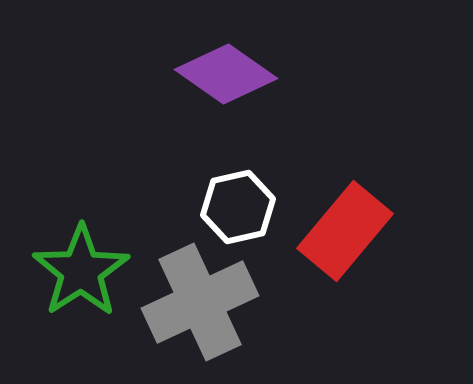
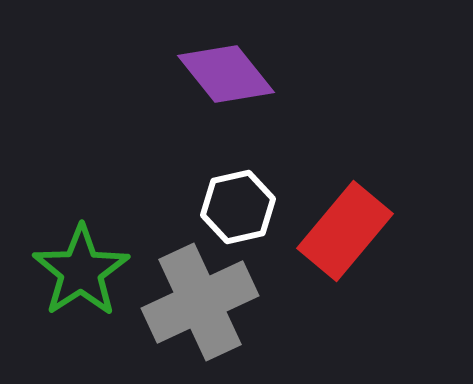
purple diamond: rotated 16 degrees clockwise
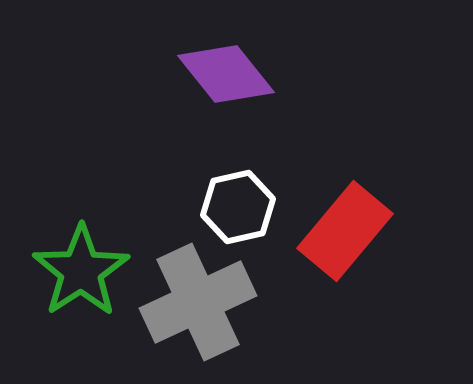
gray cross: moved 2 px left
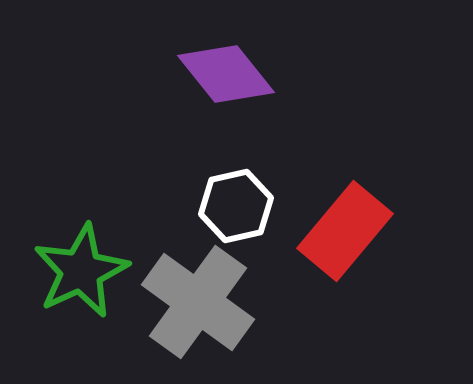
white hexagon: moved 2 px left, 1 px up
green star: rotated 8 degrees clockwise
gray cross: rotated 29 degrees counterclockwise
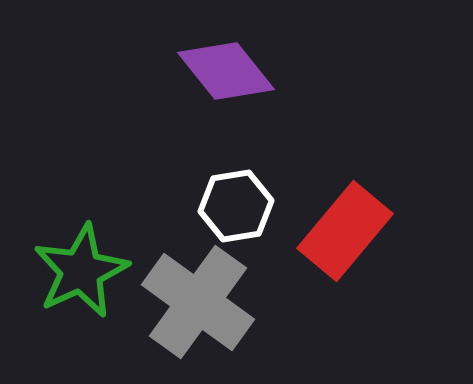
purple diamond: moved 3 px up
white hexagon: rotated 4 degrees clockwise
